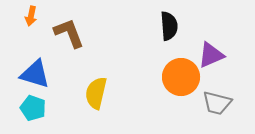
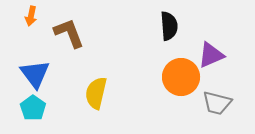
blue triangle: rotated 36 degrees clockwise
cyan pentagon: rotated 15 degrees clockwise
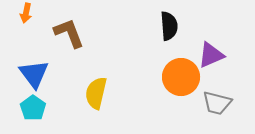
orange arrow: moved 5 px left, 3 px up
blue triangle: moved 1 px left
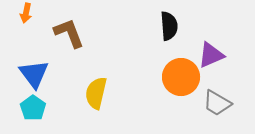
gray trapezoid: rotated 16 degrees clockwise
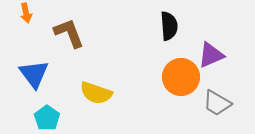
orange arrow: rotated 24 degrees counterclockwise
yellow semicircle: rotated 84 degrees counterclockwise
cyan pentagon: moved 14 px right, 10 px down
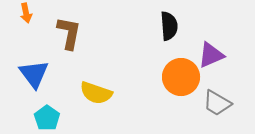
brown L-shape: rotated 32 degrees clockwise
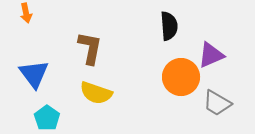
brown L-shape: moved 21 px right, 15 px down
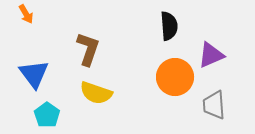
orange arrow: moved 1 px down; rotated 18 degrees counterclockwise
brown L-shape: moved 2 px left, 1 px down; rotated 8 degrees clockwise
orange circle: moved 6 px left
gray trapezoid: moved 3 px left, 2 px down; rotated 56 degrees clockwise
cyan pentagon: moved 3 px up
